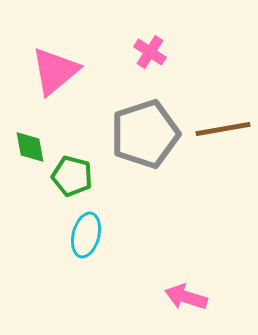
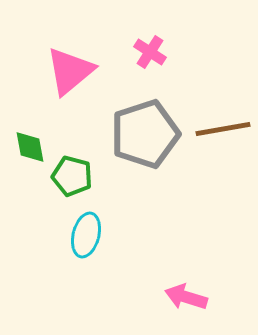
pink triangle: moved 15 px right
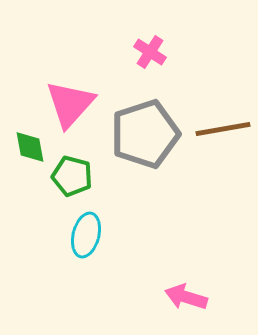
pink triangle: moved 33 px down; rotated 8 degrees counterclockwise
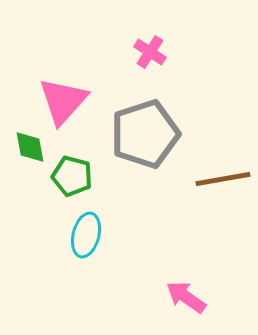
pink triangle: moved 7 px left, 3 px up
brown line: moved 50 px down
pink arrow: rotated 18 degrees clockwise
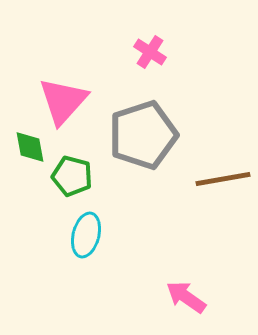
gray pentagon: moved 2 px left, 1 px down
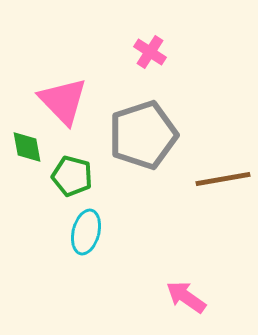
pink triangle: rotated 26 degrees counterclockwise
green diamond: moved 3 px left
cyan ellipse: moved 3 px up
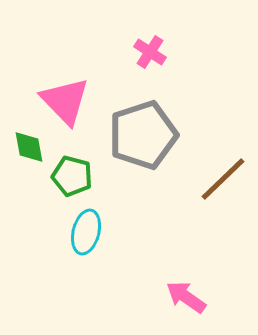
pink triangle: moved 2 px right
green diamond: moved 2 px right
brown line: rotated 34 degrees counterclockwise
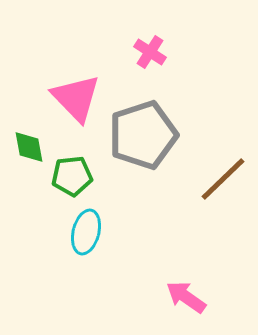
pink triangle: moved 11 px right, 3 px up
green pentagon: rotated 21 degrees counterclockwise
